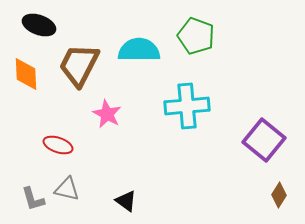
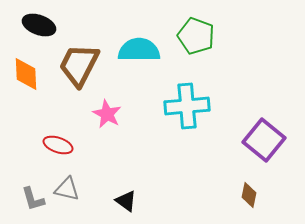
brown diamond: moved 30 px left; rotated 20 degrees counterclockwise
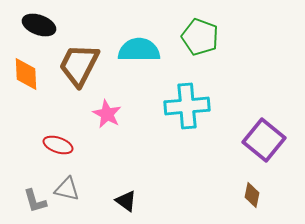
green pentagon: moved 4 px right, 1 px down
brown diamond: moved 3 px right
gray L-shape: moved 2 px right, 2 px down
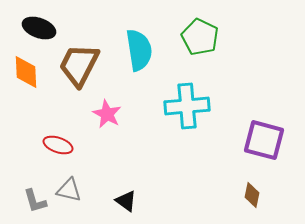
black ellipse: moved 3 px down
green pentagon: rotated 6 degrees clockwise
cyan semicircle: rotated 81 degrees clockwise
orange diamond: moved 2 px up
purple square: rotated 24 degrees counterclockwise
gray triangle: moved 2 px right, 1 px down
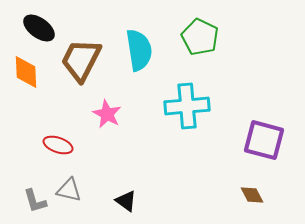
black ellipse: rotated 16 degrees clockwise
brown trapezoid: moved 2 px right, 5 px up
brown diamond: rotated 40 degrees counterclockwise
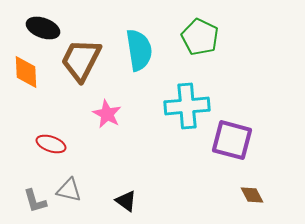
black ellipse: moved 4 px right; rotated 16 degrees counterclockwise
purple square: moved 32 px left
red ellipse: moved 7 px left, 1 px up
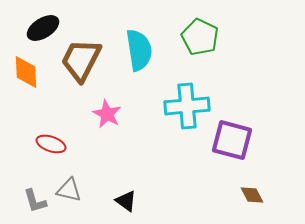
black ellipse: rotated 52 degrees counterclockwise
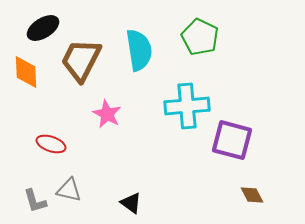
black triangle: moved 5 px right, 2 px down
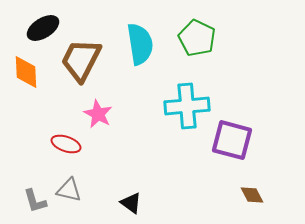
green pentagon: moved 3 px left, 1 px down
cyan semicircle: moved 1 px right, 6 px up
pink star: moved 9 px left
red ellipse: moved 15 px right
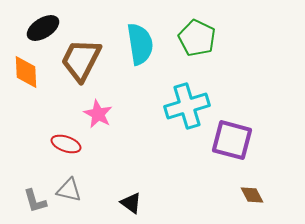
cyan cross: rotated 12 degrees counterclockwise
